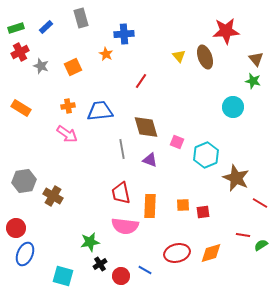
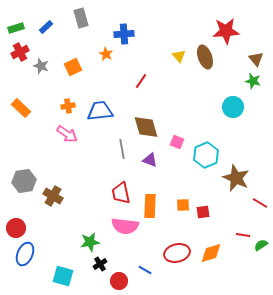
orange rectangle at (21, 108): rotated 12 degrees clockwise
red circle at (121, 276): moved 2 px left, 5 px down
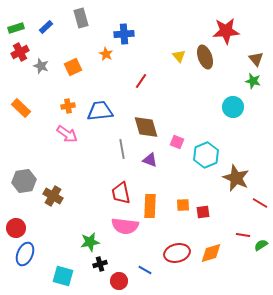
black cross at (100, 264): rotated 16 degrees clockwise
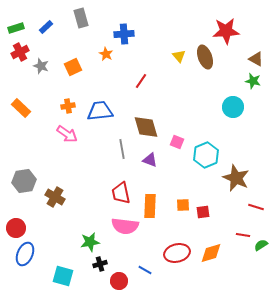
brown triangle at (256, 59): rotated 21 degrees counterclockwise
brown cross at (53, 196): moved 2 px right, 1 px down
red line at (260, 203): moved 4 px left, 4 px down; rotated 14 degrees counterclockwise
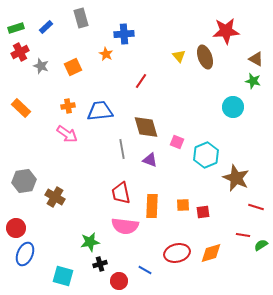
orange rectangle at (150, 206): moved 2 px right
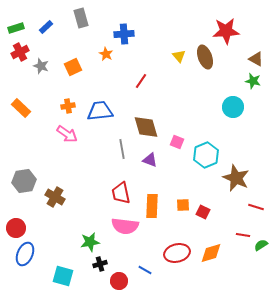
red square at (203, 212): rotated 32 degrees clockwise
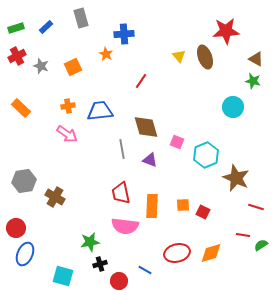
red cross at (20, 52): moved 3 px left, 4 px down
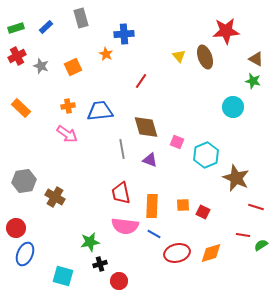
blue line at (145, 270): moved 9 px right, 36 px up
